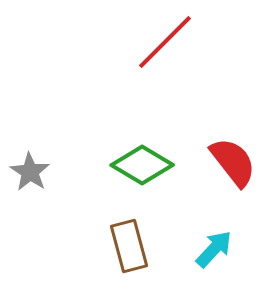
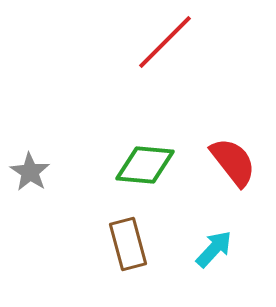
green diamond: moved 3 px right; rotated 26 degrees counterclockwise
brown rectangle: moved 1 px left, 2 px up
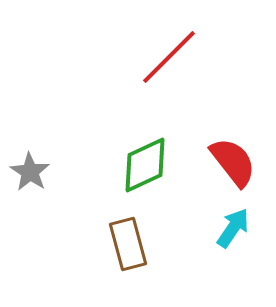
red line: moved 4 px right, 15 px down
green diamond: rotated 30 degrees counterclockwise
cyan arrow: moved 19 px right, 21 px up; rotated 9 degrees counterclockwise
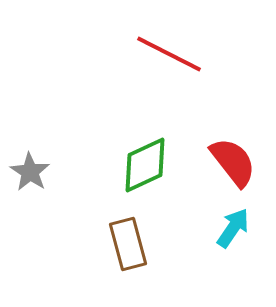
red line: moved 3 px up; rotated 72 degrees clockwise
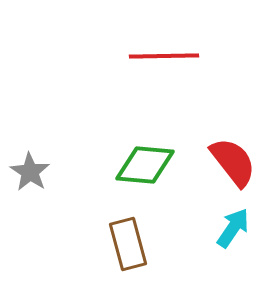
red line: moved 5 px left, 2 px down; rotated 28 degrees counterclockwise
green diamond: rotated 30 degrees clockwise
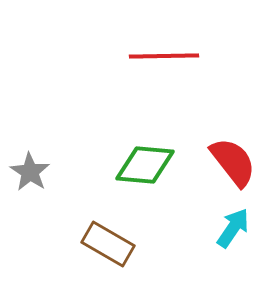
brown rectangle: moved 20 px left; rotated 45 degrees counterclockwise
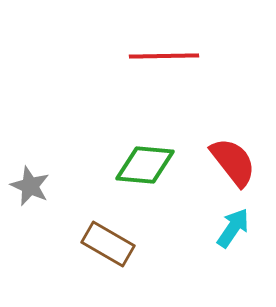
gray star: moved 14 px down; rotated 9 degrees counterclockwise
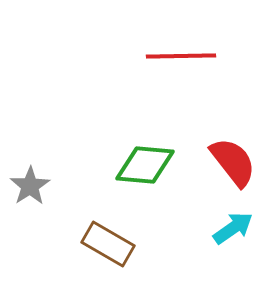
red line: moved 17 px right
gray star: rotated 15 degrees clockwise
cyan arrow: rotated 21 degrees clockwise
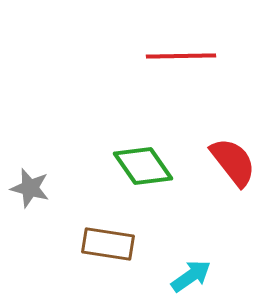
green diamond: moved 2 px left, 1 px down; rotated 50 degrees clockwise
gray star: moved 2 px down; rotated 24 degrees counterclockwise
cyan arrow: moved 42 px left, 48 px down
brown rectangle: rotated 21 degrees counterclockwise
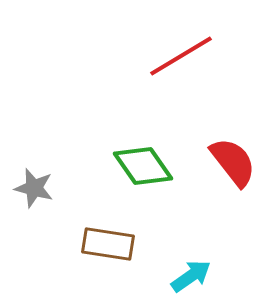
red line: rotated 30 degrees counterclockwise
gray star: moved 4 px right
